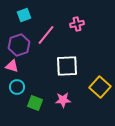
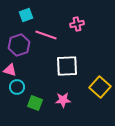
cyan square: moved 2 px right
pink line: rotated 70 degrees clockwise
pink triangle: moved 2 px left, 4 px down
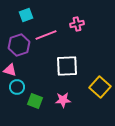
pink line: rotated 40 degrees counterclockwise
green square: moved 2 px up
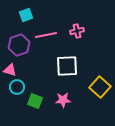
pink cross: moved 7 px down
pink line: rotated 10 degrees clockwise
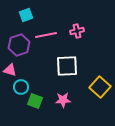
cyan circle: moved 4 px right
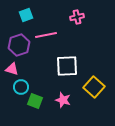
pink cross: moved 14 px up
pink triangle: moved 2 px right, 1 px up
yellow square: moved 6 px left
pink star: rotated 21 degrees clockwise
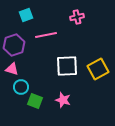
purple hexagon: moved 5 px left
yellow square: moved 4 px right, 18 px up; rotated 20 degrees clockwise
